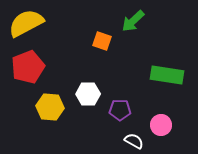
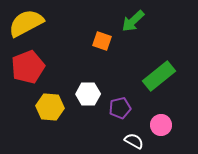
green rectangle: moved 8 px left, 1 px down; rotated 48 degrees counterclockwise
purple pentagon: moved 2 px up; rotated 15 degrees counterclockwise
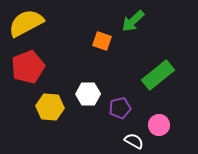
green rectangle: moved 1 px left, 1 px up
pink circle: moved 2 px left
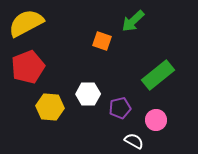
pink circle: moved 3 px left, 5 px up
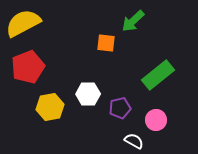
yellow semicircle: moved 3 px left
orange square: moved 4 px right, 2 px down; rotated 12 degrees counterclockwise
yellow hexagon: rotated 16 degrees counterclockwise
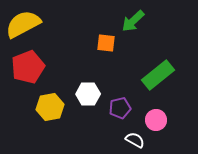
yellow semicircle: moved 1 px down
white semicircle: moved 1 px right, 1 px up
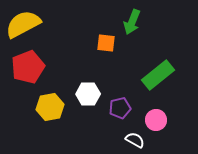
green arrow: moved 1 px left, 1 px down; rotated 25 degrees counterclockwise
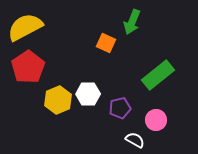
yellow semicircle: moved 2 px right, 3 px down
orange square: rotated 18 degrees clockwise
red pentagon: rotated 12 degrees counterclockwise
yellow hexagon: moved 8 px right, 7 px up; rotated 12 degrees counterclockwise
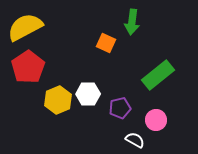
green arrow: rotated 15 degrees counterclockwise
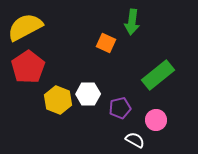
yellow hexagon: rotated 16 degrees counterclockwise
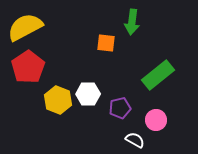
orange square: rotated 18 degrees counterclockwise
